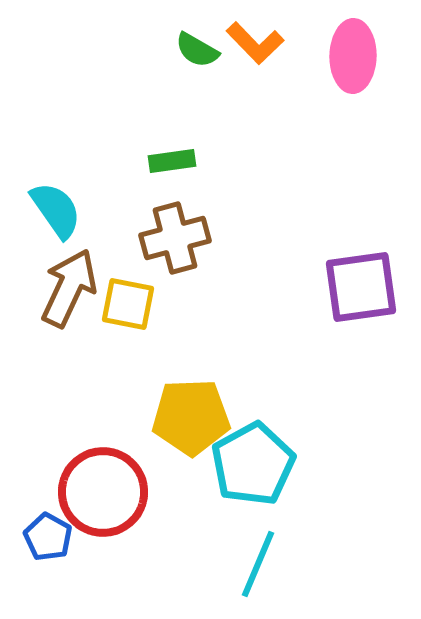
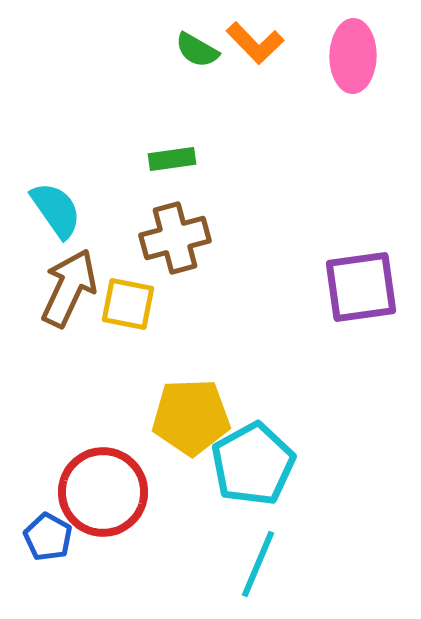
green rectangle: moved 2 px up
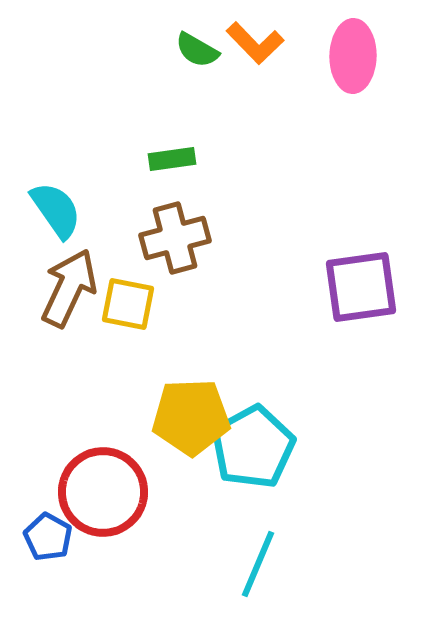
cyan pentagon: moved 17 px up
